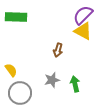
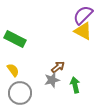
green rectangle: moved 1 px left, 22 px down; rotated 25 degrees clockwise
brown arrow: moved 17 px down; rotated 144 degrees counterclockwise
yellow semicircle: moved 2 px right
green arrow: moved 1 px down
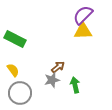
yellow triangle: rotated 30 degrees counterclockwise
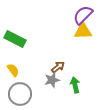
gray circle: moved 1 px down
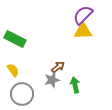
gray circle: moved 2 px right
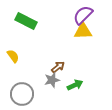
green rectangle: moved 11 px right, 18 px up
yellow semicircle: moved 14 px up
green arrow: rotated 77 degrees clockwise
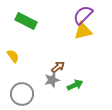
yellow triangle: rotated 12 degrees counterclockwise
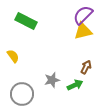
brown arrow: moved 28 px right; rotated 24 degrees counterclockwise
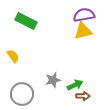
purple semicircle: moved 1 px right; rotated 35 degrees clockwise
brown arrow: moved 3 px left, 29 px down; rotated 64 degrees clockwise
gray star: moved 1 px right
